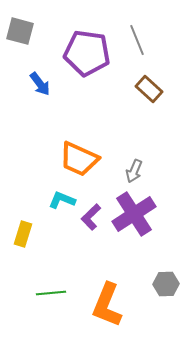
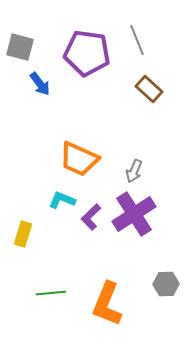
gray square: moved 16 px down
orange L-shape: moved 1 px up
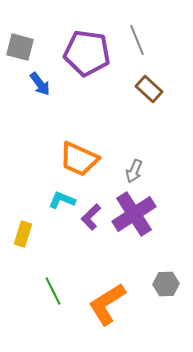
green line: moved 2 px right, 2 px up; rotated 68 degrees clockwise
orange L-shape: rotated 36 degrees clockwise
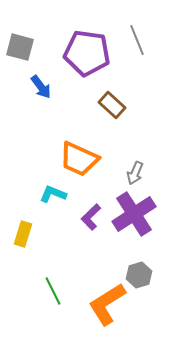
blue arrow: moved 1 px right, 3 px down
brown rectangle: moved 37 px left, 16 px down
gray arrow: moved 1 px right, 2 px down
cyan L-shape: moved 9 px left, 6 px up
gray hexagon: moved 27 px left, 9 px up; rotated 15 degrees counterclockwise
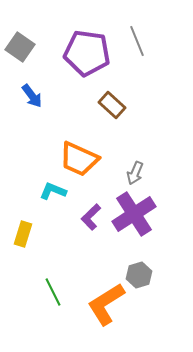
gray line: moved 1 px down
gray square: rotated 20 degrees clockwise
blue arrow: moved 9 px left, 9 px down
cyan L-shape: moved 3 px up
green line: moved 1 px down
orange L-shape: moved 1 px left
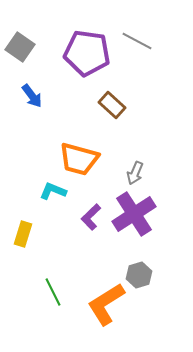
gray line: rotated 40 degrees counterclockwise
orange trapezoid: rotated 9 degrees counterclockwise
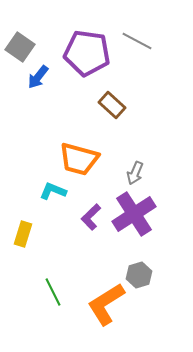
blue arrow: moved 6 px right, 19 px up; rotated 75 degrees clockwise
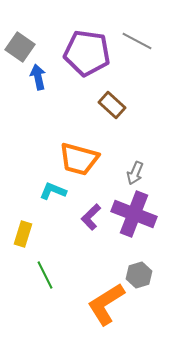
blue arrow: rotated 130 degrees clockwise
purple cross: rotated 36 degrees counterclockwise
green line: moved 8 px left, 17 px up
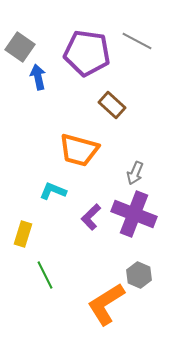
orange trapezoid: moved 9 px up
gray hexagon: rotated 20 degrees counterclockwise
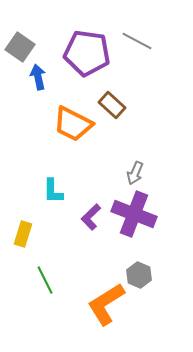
orange trapezoid: moved 6 px left, 26 px up; rotated 12 degrees clockwise
cyan L-shape: rotated 112 degrees counterclockwise
green line: moved 5 px down
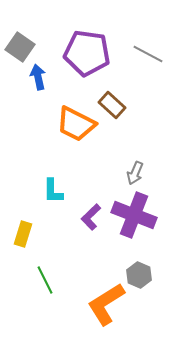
gray line: moved 11 px right, 13 px down
orange trapezoid: moved 3 px right
purple cross: moved 1 px down
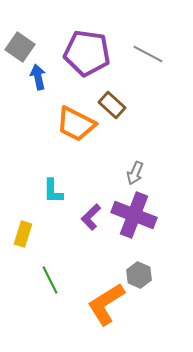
green line: moved 5 px right
